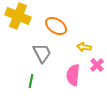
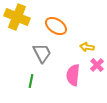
yellow cross: moved 1 px left, 1 px down
yellow arrow: moved 3 px right
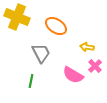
gray trapezoid: moved 1 px left
pink cross: moved 2 px left, 1 px down
pink semicircle: rotated 65 degrees counterclockwise
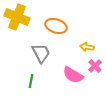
orange ellipse: rotated 15 degrees counterclockwise
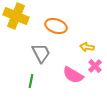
yellow cross: moved 1 px left, 1 px up
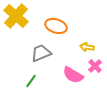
yellow cross: rotated 20 degrees clockwise
gray trapezoid: rotated 85 degrees counterclockwise
green line: rotated 24 degrees clockwise
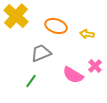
yellow arrow: moved 13 px up
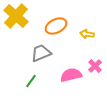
orange ellipse: rotated 45 degrees counterclockwise
pink semicircle: moved 2 px left; rotated 135 degrees clockwise
